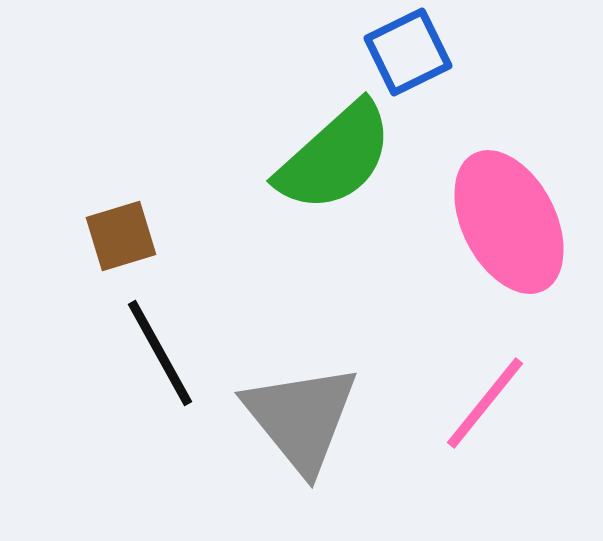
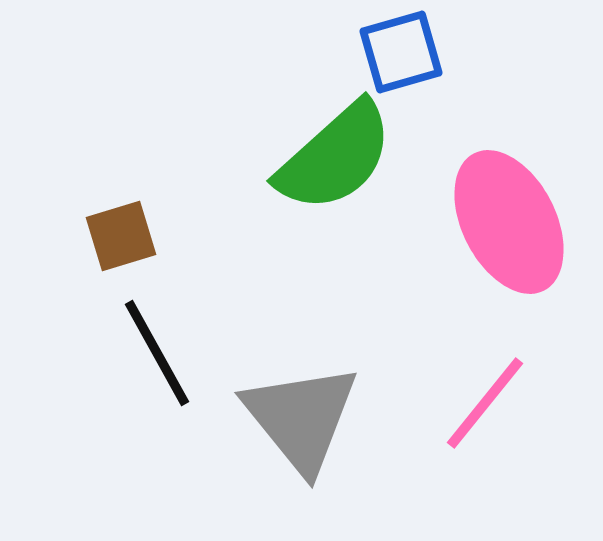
blue square: moved 7 px left; rotated 10 degrees clockwise
black line: moved 3 px left
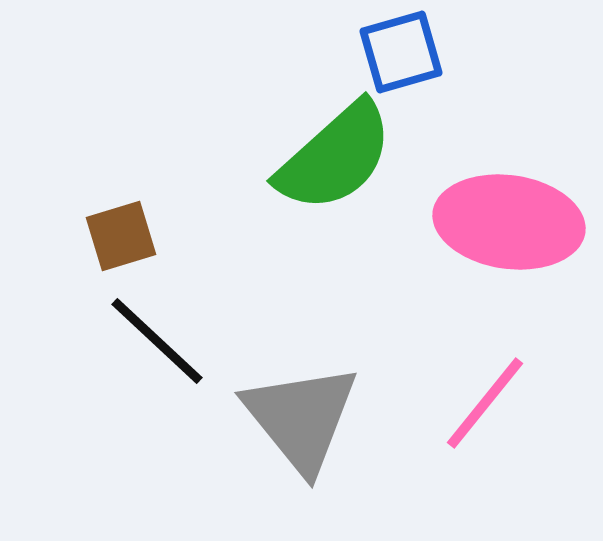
pink ellipse: rotated 55 degrees counterclockwise
black line: moved 12 px up; rotated 18 degrees counterclockwise
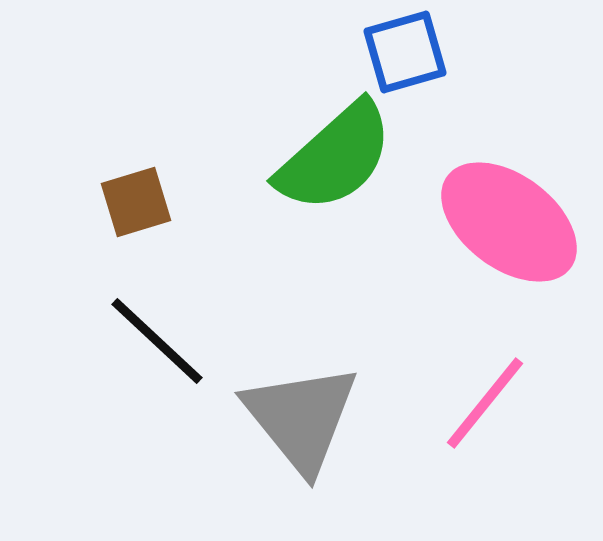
blue square: moved 4 px right
pink ellipse: rotated 29 degrees clockwise
brown square: moved 15 px right, 34 px up
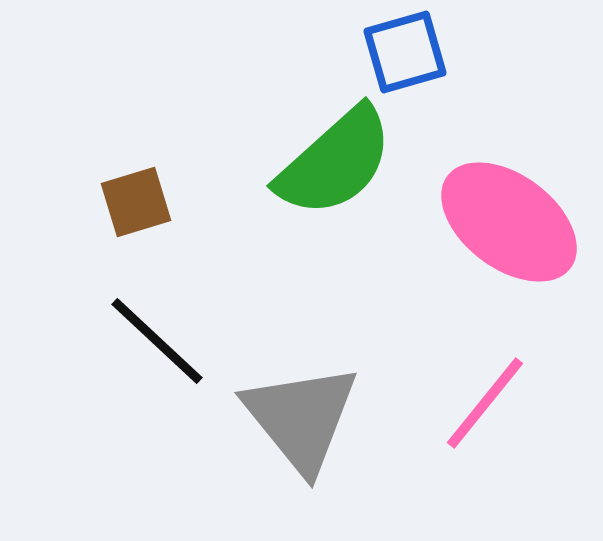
green semicircle: moved 5 px down
